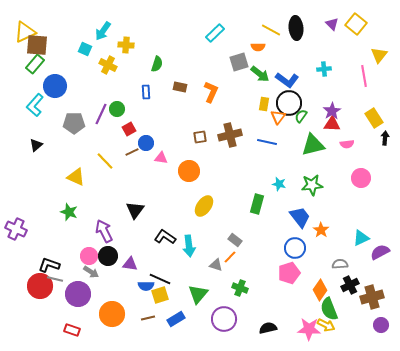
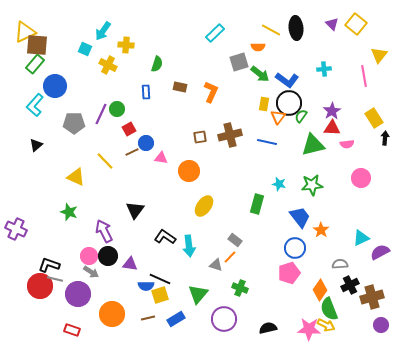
red triangle at (332, 124): moved 4 px down
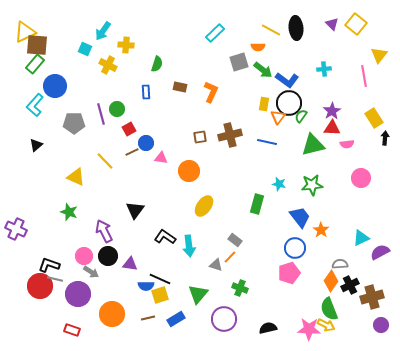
green arrow at (260, 74): moved 3 px right, 4 px up
purple line at (101, 114): rotated 40 degrees counterclockwise
pink circle at (89, 256): moved 5 px left
orange diamond at (320, 290): moved 11 px right, 9 px up
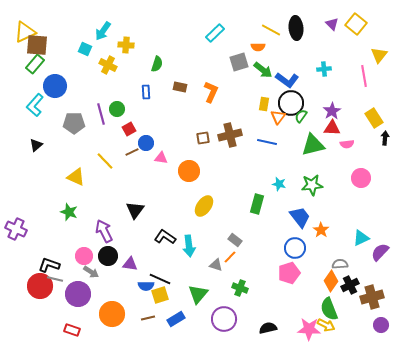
black circle at (289, 103): moved 2 px right
brown square at (200, 137): moved 3 px right, 1 px down
purple semicircle at (380, 252): rotated 18 degrees counterclockwise
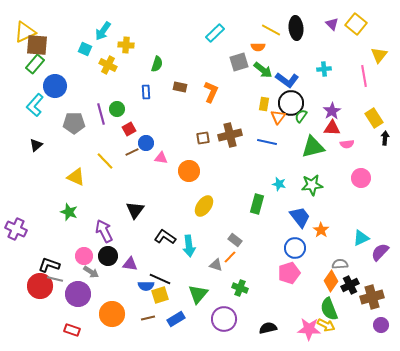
green triangle at (313, 145): moved 2 px down
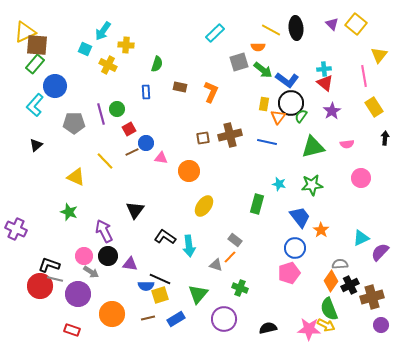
yellow rectangle at (374, 118): moved 11 px up
red triangle at (332, 128): moved 7 px left, 45 px up; rotated 36 degrees clockwise
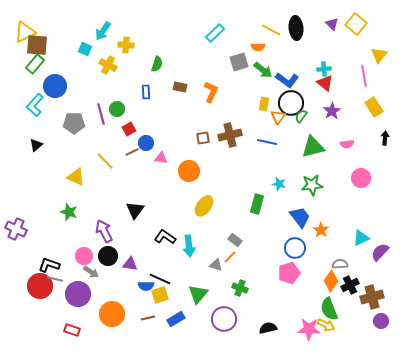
purple circle at (381, 325): moved 4 px up
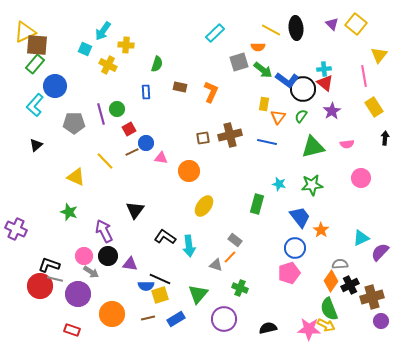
black circle at (291, 103): moved 12 px right, 14 px up
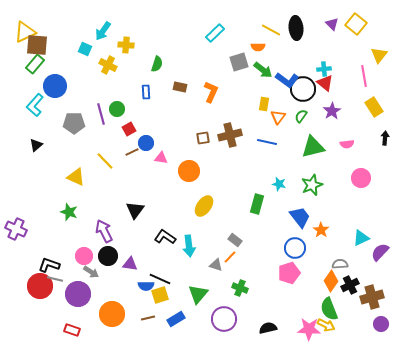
green star at (312, 185): rotated 15 degrees counterclockwise
purple circle at (381, 321): moved 3 px down
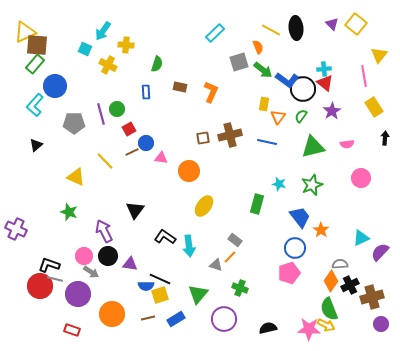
orange semicircle at (258, 47): rotated 112 degrees counterclockwise
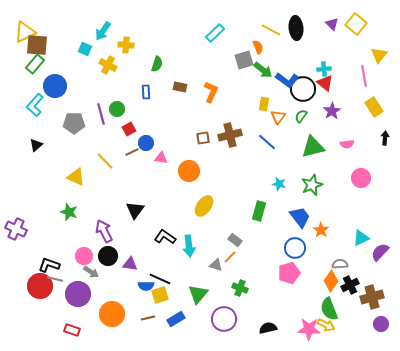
gray square at (239, 62): moved 5 px right, 2 px up
blue line at (267, 142): rotated 30 degrees clockwise
green rectangle at (257, 204): moved 2 px right, 7 px down
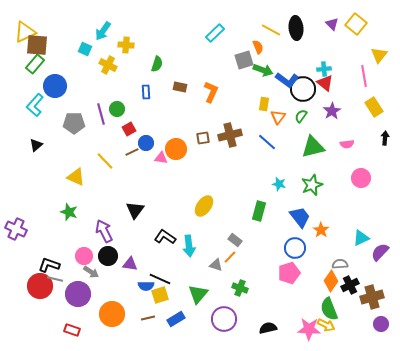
green arrow at (263, 70): rotated 18 degrees counterclockwise
orange circle at (189, 171): moved 13 px left, 22 px up
